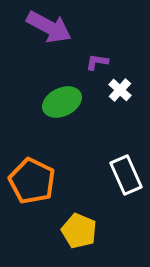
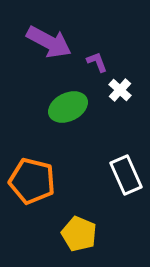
purple arrow: moved 15 px down
purple L-shape: rotated 60 degrees clockwise
green ellipse: moved 6 px right, 5 px down
orange pentagon: rotated 12 degrees counterclockwise
yellow pentagon: moved 3 px down
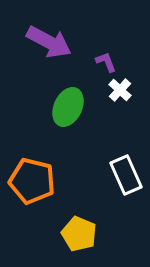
purple L-shape: moved 9 px right
green ellipse: rotated 39 degrees counterclockwise
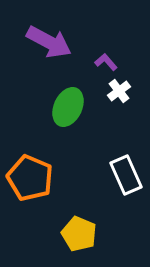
purple L-shape: rotated 20 degrees counterclockwise
white cross: moved 1 px left, 1 px down; rotated 10 degrees clockwise
orange pentagon: moved 2 px left, 3 px up; rotated 9 degrees clockwise
